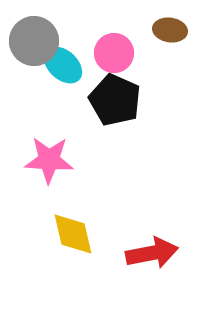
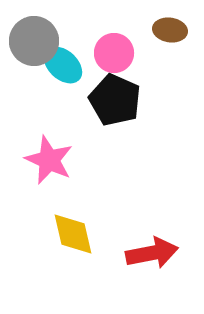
pink star: rotated 21 degrees clockwise
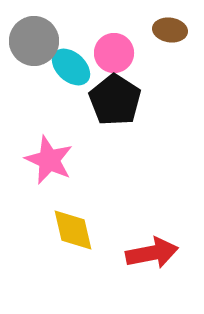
cyan ellipse: moved 8 px right, 2 px down
black pentagon: rotated 9 degrees clockwise
yellow diamond: moved 4 px up
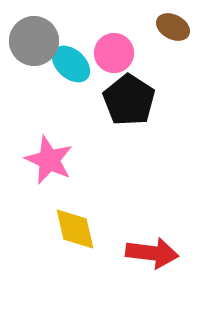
brown ellipse: moved 3 px right, 3 px up; rotated 20 degrees clockwise
cyan ellipse: moved 3 px up
black pentagon: moved 14 px right
yellow diamond: moved 2 px right, 1 px up
red arrow: rotated 18 degrees clockwise
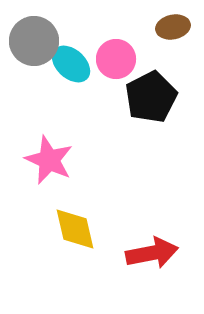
brown ellipse: rotated 40 degrees counterclockwise
pink circle: moved 2 px right, 6 px down
black pentagon: moved 22 px right, 3 px up; rotated 12 degrees clockwise
red arrow: rotated 18 degrees counterclockwise
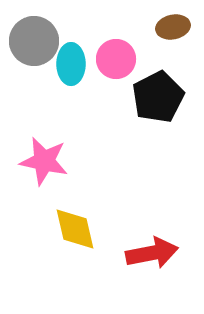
cyan ellipse: rotated 48 degrees clockwise
black pentagon: moved 7 px right
pink star: moved 5 px left, 1 px down; rotated 12 degrees counterclockwise
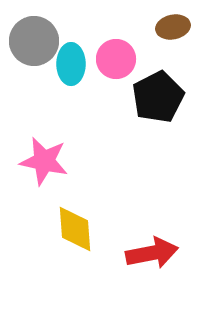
yellow diamond: rotated 9 degrees clockwise
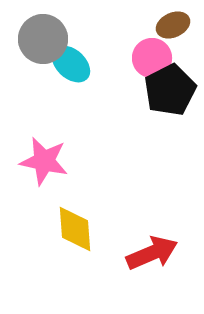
brown ellipse: moved 2 px up; rotated 12 degrees counterclockwise
gray circle: moved 9 px right, 2 px up
pink circle: moved 36 px right, 1 px up
cyan ellipse: rotated 48 degrees counterclockwise
black pentagon: moved 12 px right, 7 px up
red arrow: rotated 12 degrees counterclockwise
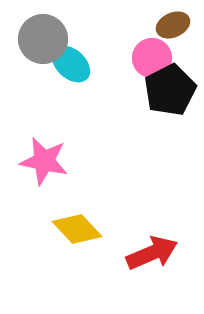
yellow diamond: moved 2 px right; rotated 39 degrees counterclockwise
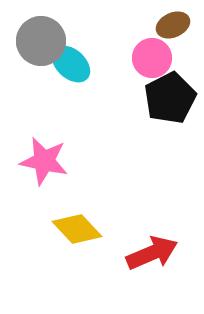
gray circle: moved 2 px left, 2 px down
black pentagon: moved 8 px down
